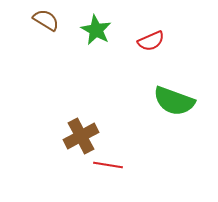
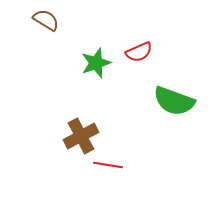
green star: moved 33 px down; rotated 24 degrees clockwise
red semicircle: moved 12 px left, 11 px down
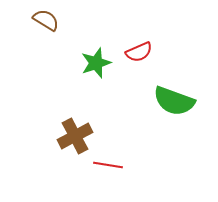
brown cross: moved 6 px left
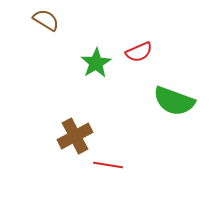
green star: rotated 12 degrees counterclockwise
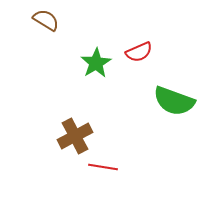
red line: moved 5 px left, 2 px down
